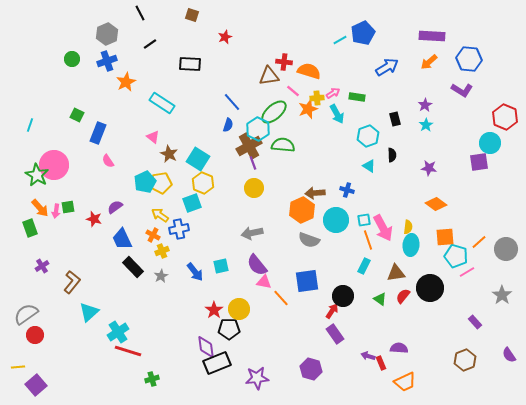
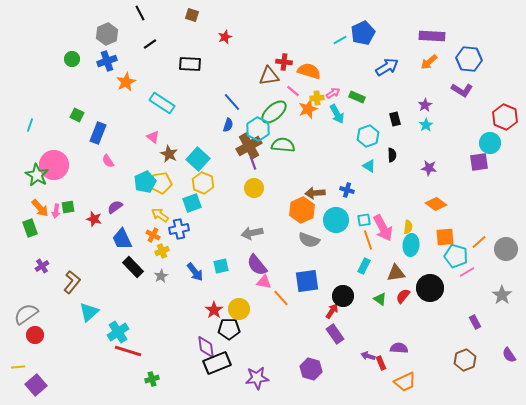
green rectangle at (357, 97): rotated 14 degrees clockwise
cyan square at (198, 159): rotated 10 degrees clockwise
purple rectangle at (475, 322): rotated 16 degrees clockwise
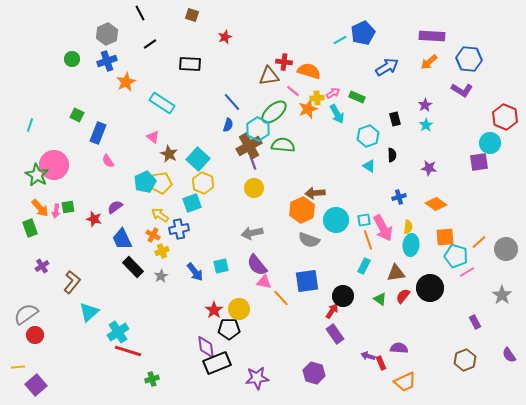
blue cross at (347, 190): moved 52 px right, 7 px down; rotated 32 degrees counterclockwise
purple hexagon at (311, 369): moved 3 px right, 4 px down
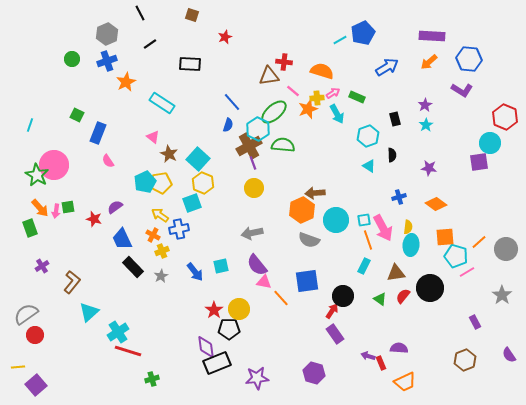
orange semicircle at (309, 71): moved 13 px right
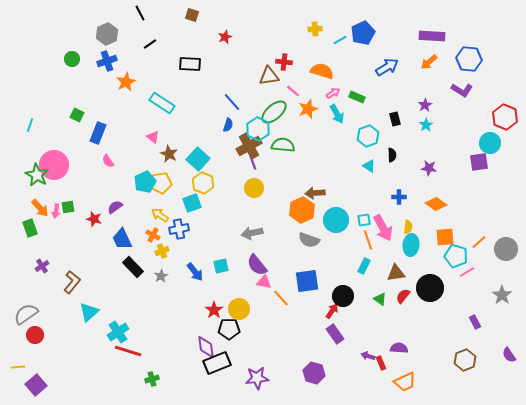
yellow cross at (317, 98): moved 2 px left, 69 px up
blue cross at (399, 197): rotated 16 degrees clockwise
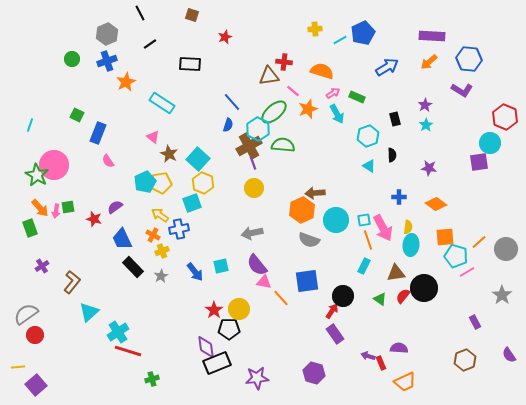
black circle at (430, 288): moved 6 px left
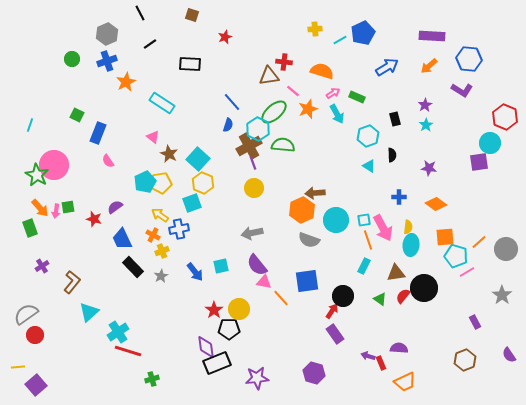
orange arrow at (429, 62): moved 4 px down
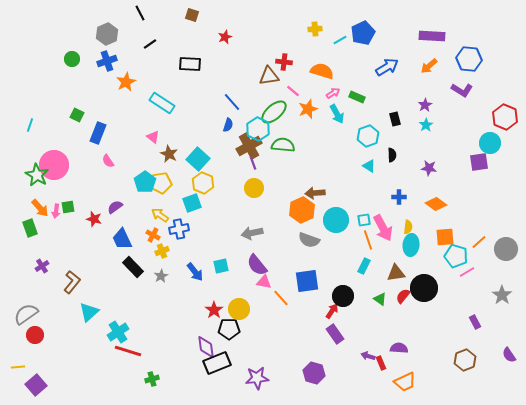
cyan pentagon at (145, 182): rotated 10 degrees counterclockwise
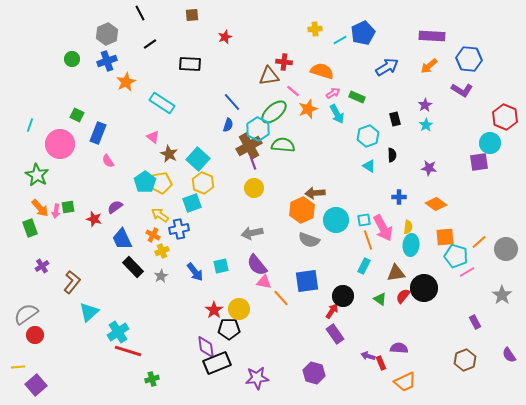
brown square at (192, 15): rotated 24 degrees counterclockwise
pink circle at (54, 165): moved 6 px right, 21 px up
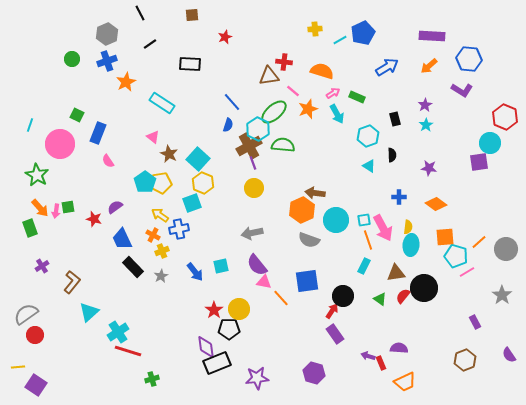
brown arrow at (315, 193): rotated 12 degrees clockwise
purple square at (36, 385): rotated 15 degrees counterclockwise
